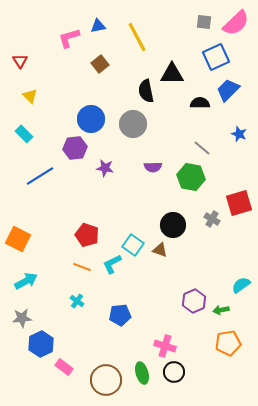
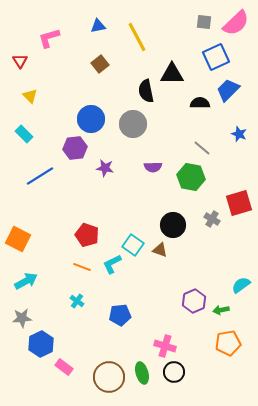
pink L-shape at (69, 38): moved 20 px left
brown circle at (106, 380): moved 3 px right, 3 px up
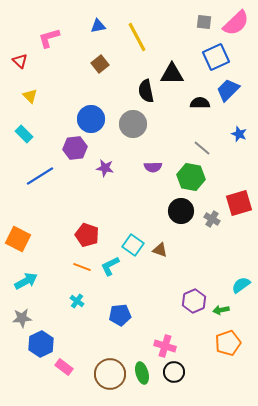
red triangle at (20, 61): rotated 14 degrees counterclockwise
black circle at (173, 225): moved 8 px right, 14 px up
cyan L-shape at (112, 264): moved 2 px left, 2 px down
orange pentagon at (228, 343): rotated 10 degrees counterclockwise
brown circle at (109, 377): moved 1 px right, 3 px up
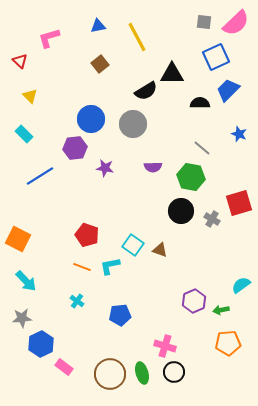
black semicircle at (146, 91): rotated 110 degrees counterclockwise
cyan L-shape at (110, 266): rotated 15 degrees clockwise
cyan arrow at (26, 281): rotated 75 degrees clockwise
orange pentagon at (228, 343): rotated 15 degrees clockwise
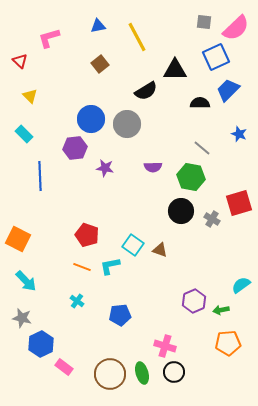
pink semicircle at (236, 23): moved 5 px down
black triangle at (172, 74): moved 3 px right, 4 px up
gray circle at (133, 124): moved 6 px left
blue line at (40, 176): rotated 60 degrees counterclockwise
gray star at (22, 318): rotated 18 degrees clockwise
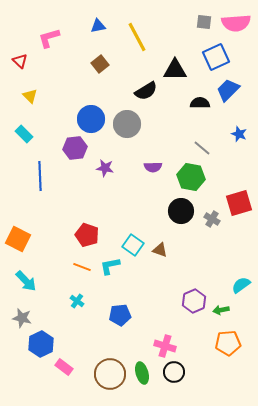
pink semicircle at (236, 28): moved 5 px up; rotated 40 degrees clockwise
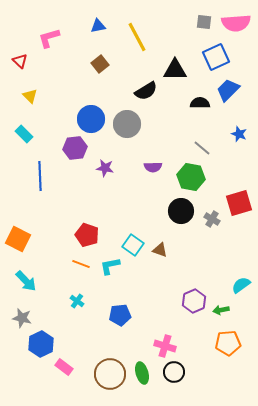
orange line at (82, 267): moved 1 px left, 3 px up
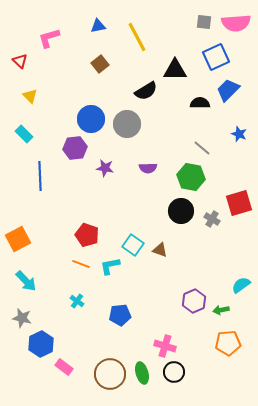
purple semicircle at (153, 167): moved 5 px left, 1 px down
orange square at (18, 239): rotated 35 degrees clockwise
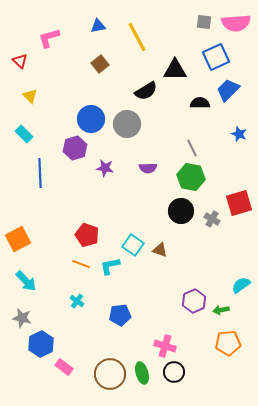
purple hexagon at (75, 148): rotated 10 degrees counterclockwise
gray line at (202, 148): moved 10 px left; rotated 24 degrees clockwise
blue line at (40, 176): moved 3 px up
